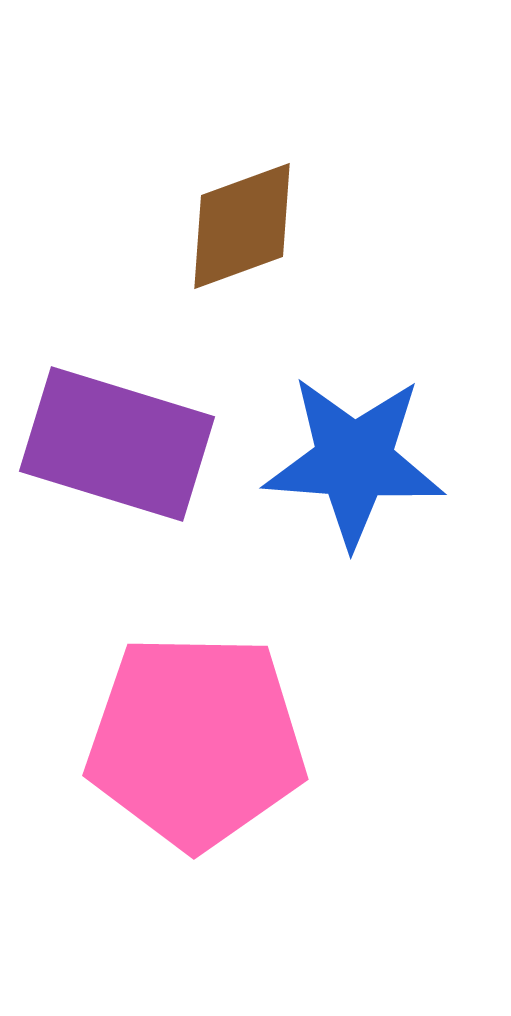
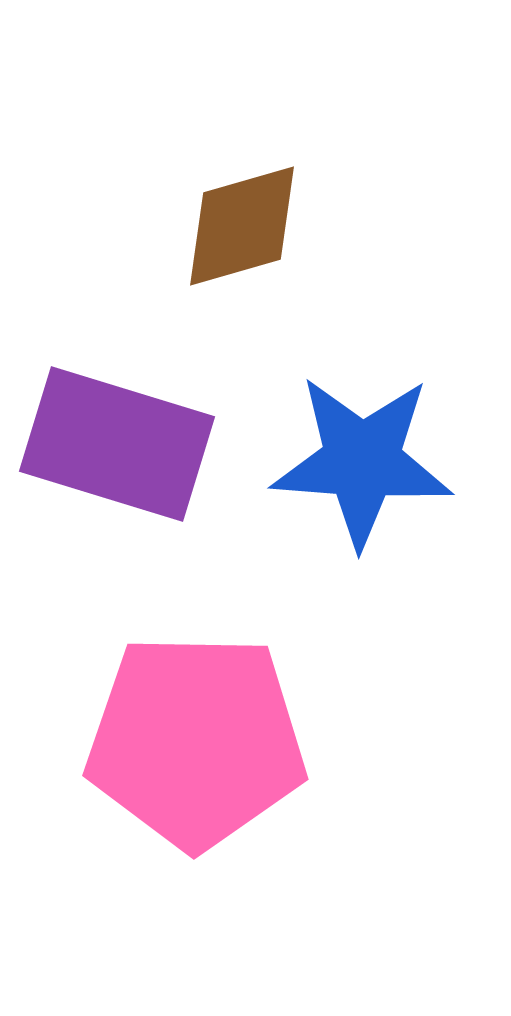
brown diamond: rotated 4 degrees clockwise
blue star: moved 8 px right
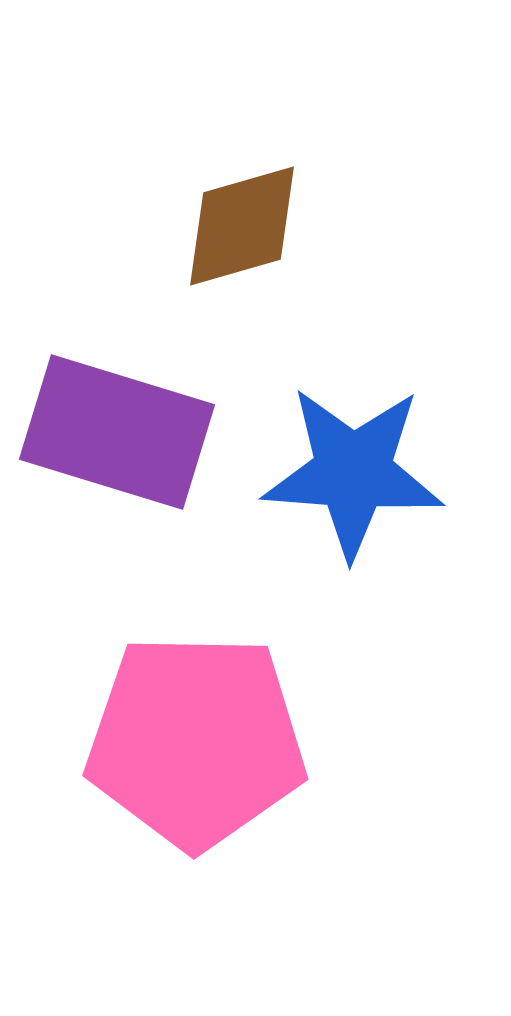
purple rectangle: moved 12 px up
blue star: moved 9 px left, 11 px down
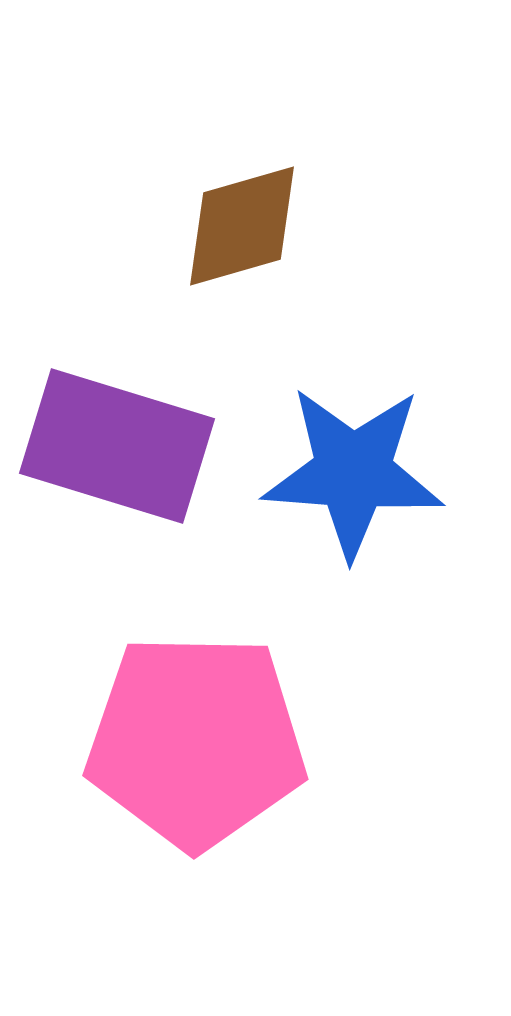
purple rectangle: moved 14 px down
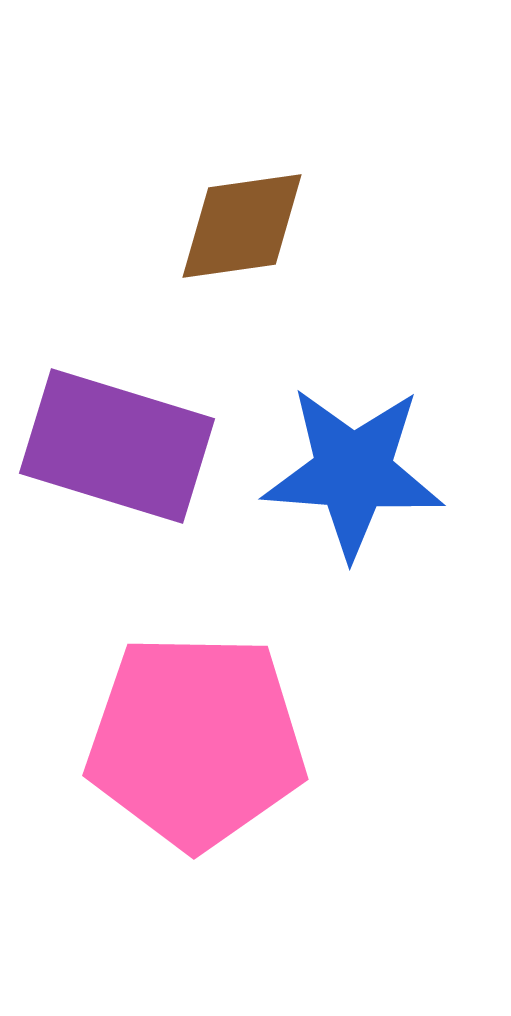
brown diamond: rotated 8 degrees clockwise
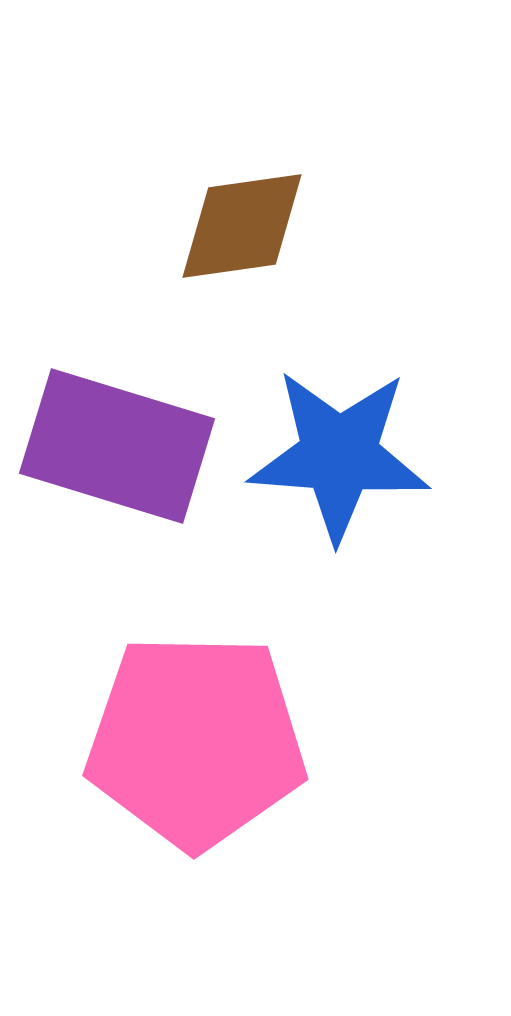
blue star: moved 14 px left, 17 px up
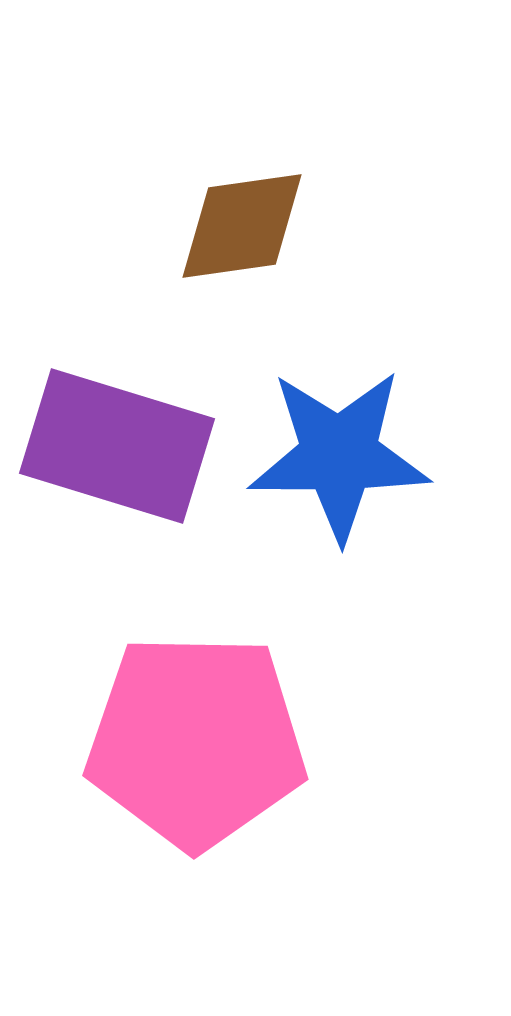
blue star: rotated 4 degrees counterclockwise
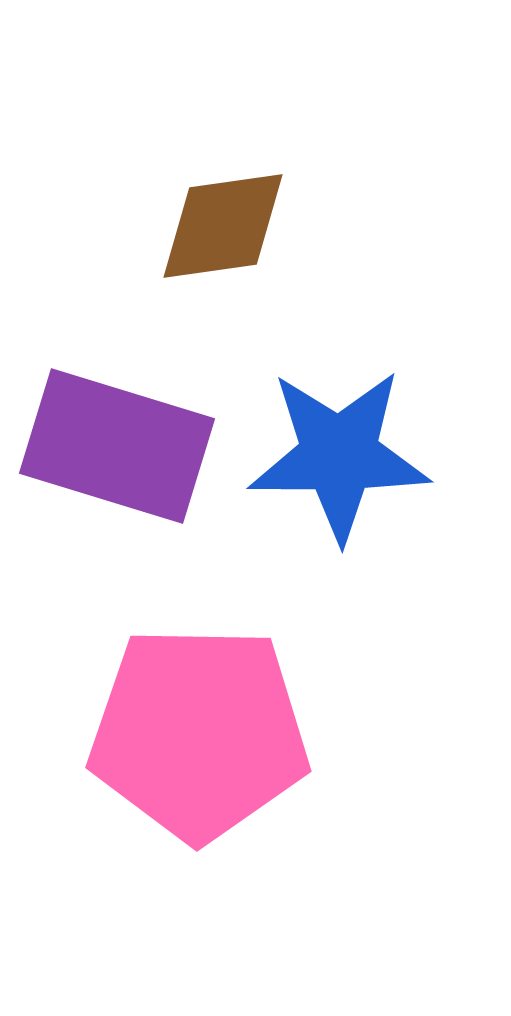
brown diamond: moved 19 px left
pink pentagon: moved 3 px right, 8 px up
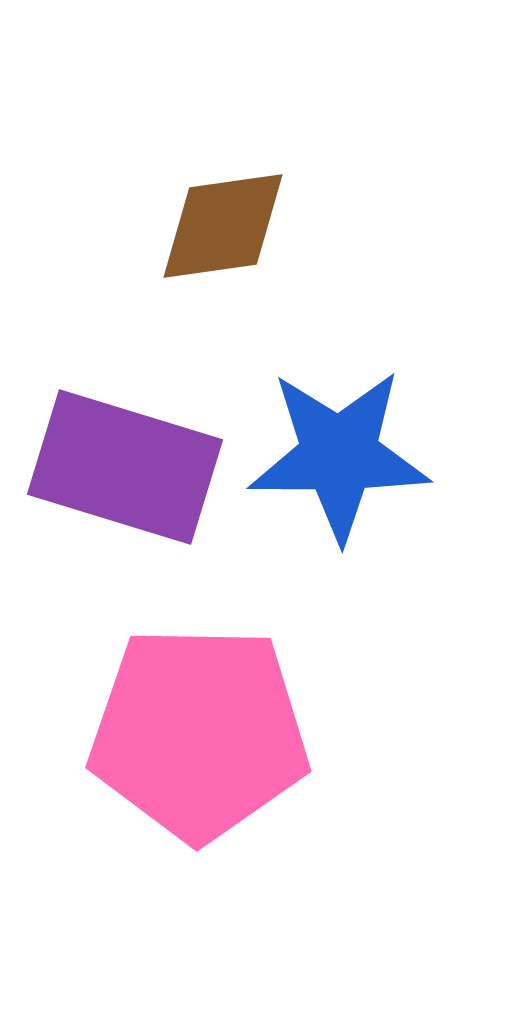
purple rectangle: moved 8 px right, 21 px down
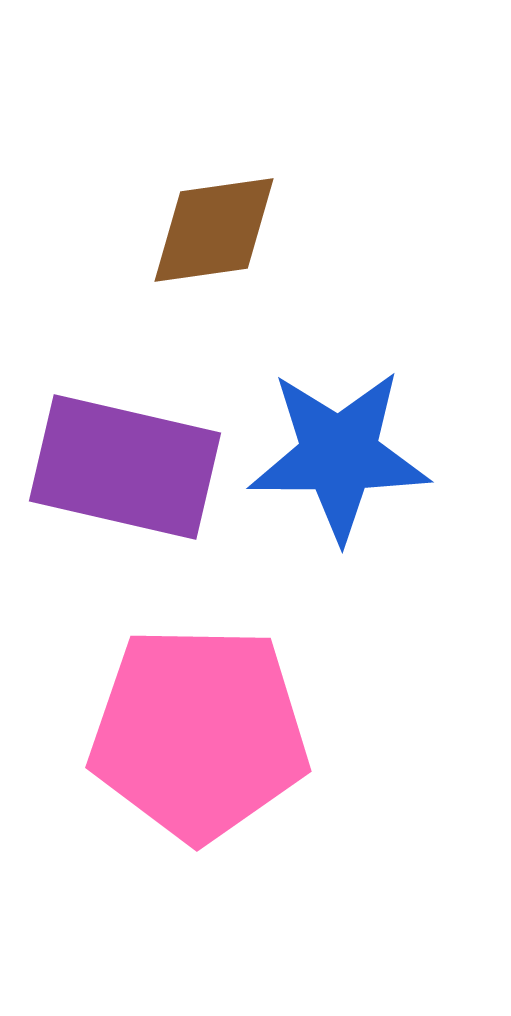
brown diamond: moved 9 px left, 4 px down
purple rectangle: rotated 4 degrees counterclockwise
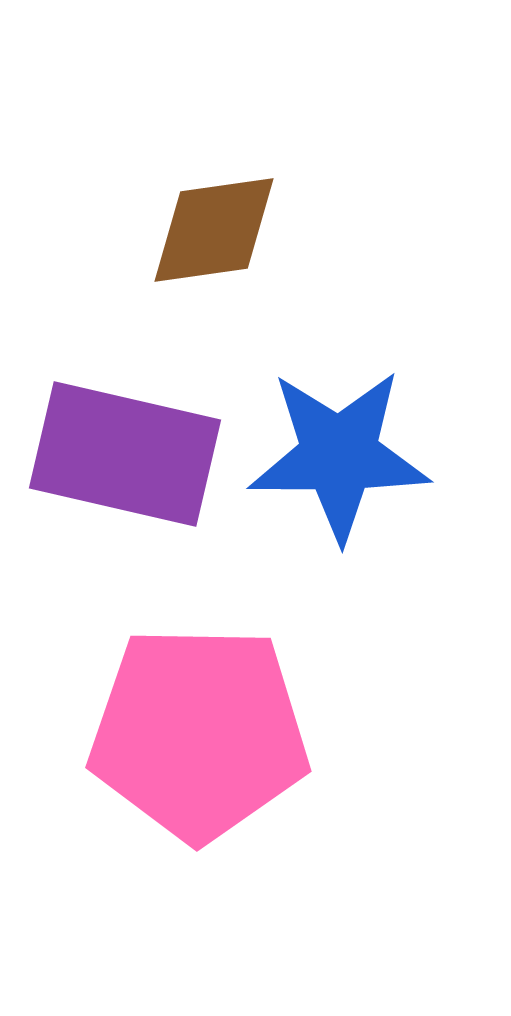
purple rectangle: moved 13 px up
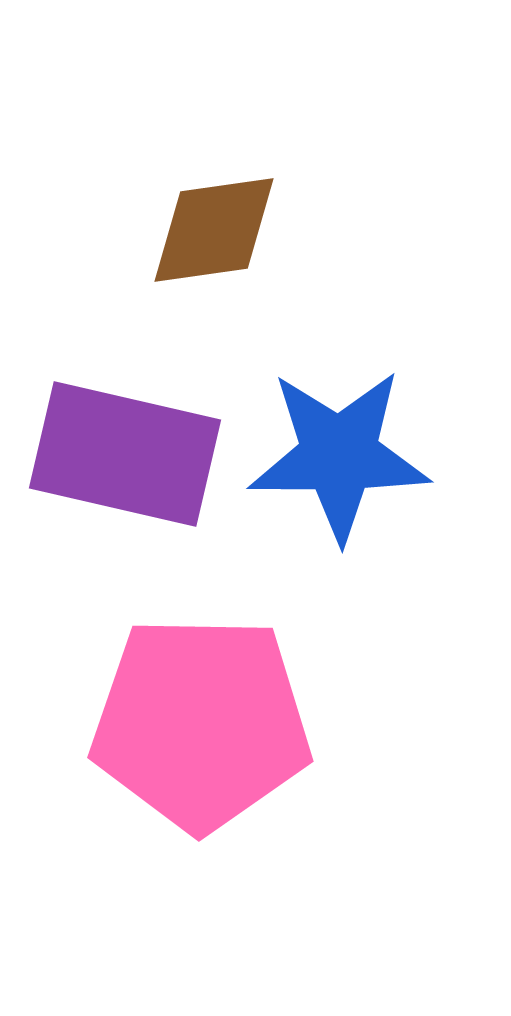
pink pentagon: moved 2 px right, 10 px up
